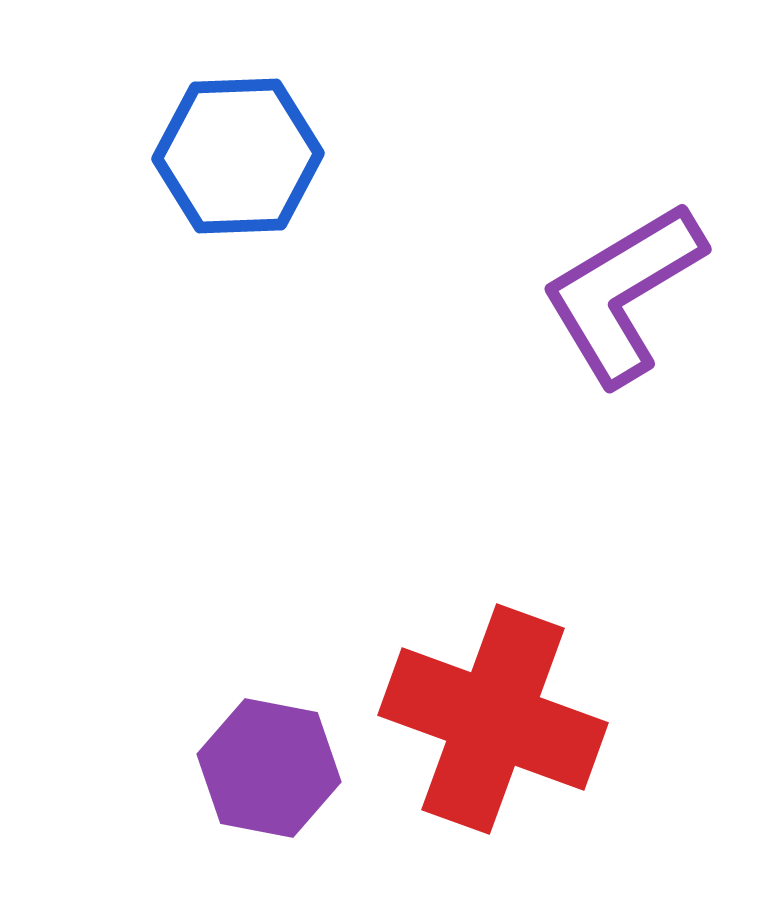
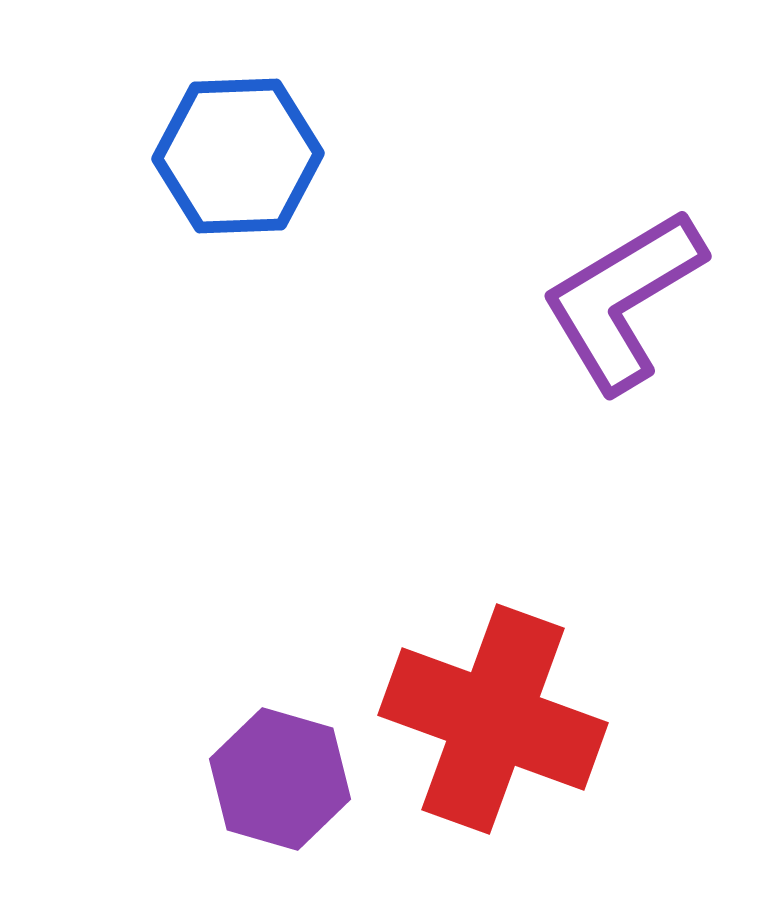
purple L-shape: moved 7 px down
purple hexagon: moved 11 px right, 11 px down; rotated 5 degrees clockwise
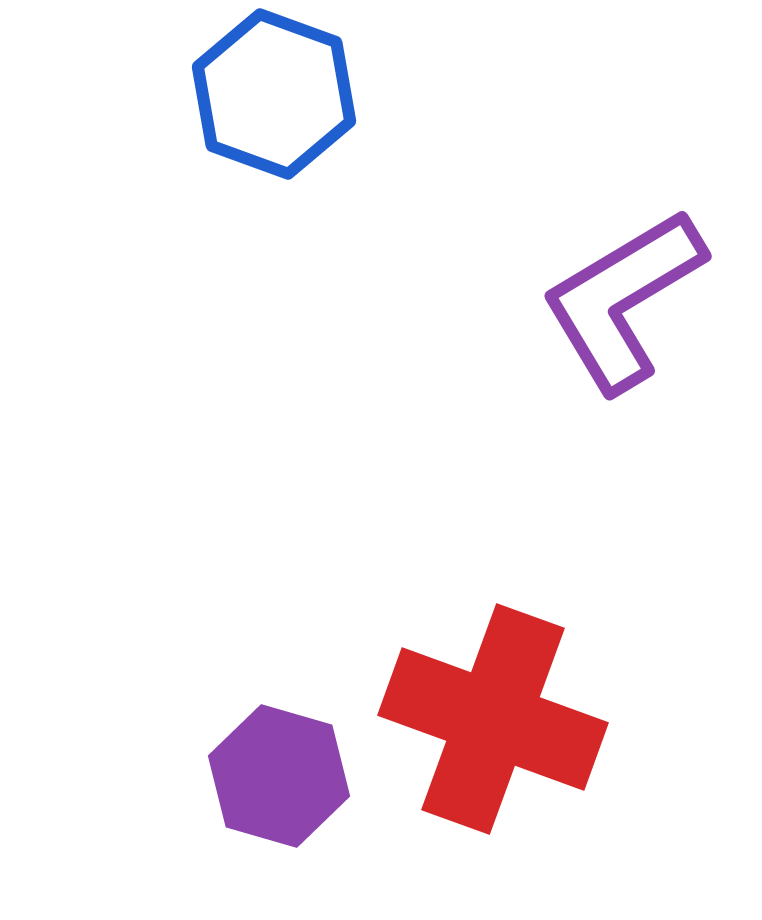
blue hexagon: moved 36 px right, 62 px up; rotated 22 degrees clockwise
purple hexagon: moved 1 px left, 3 px up
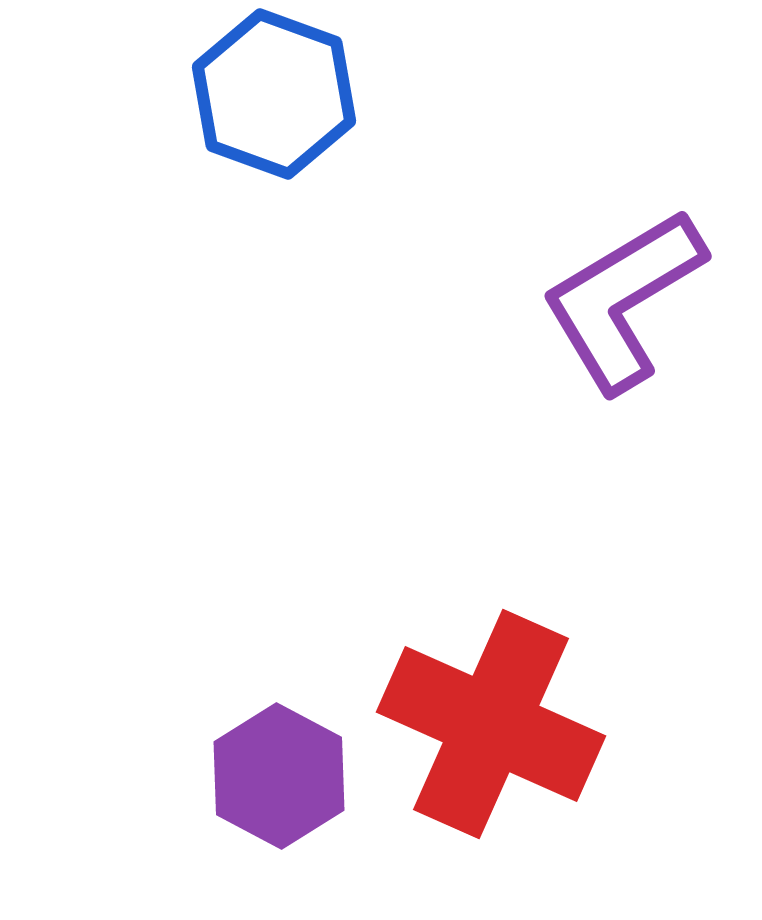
red cross: moved 2 px left, 5 px down; rotated 4 degrees clockwise
purple hexagon: rotated 12 degrees clockwise
